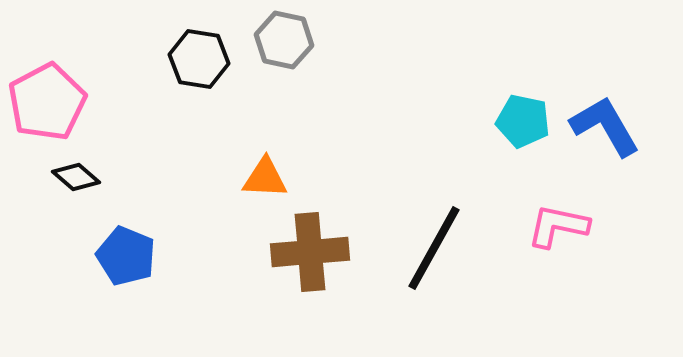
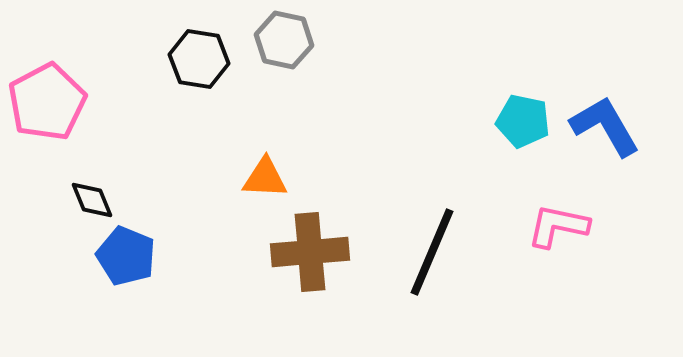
black diamond: moved 16 px right, 23 px down; rotated 27 degrees clockwise
black line: moved 2 px left, 4 px down; rotated 6 degrees counterclockwise
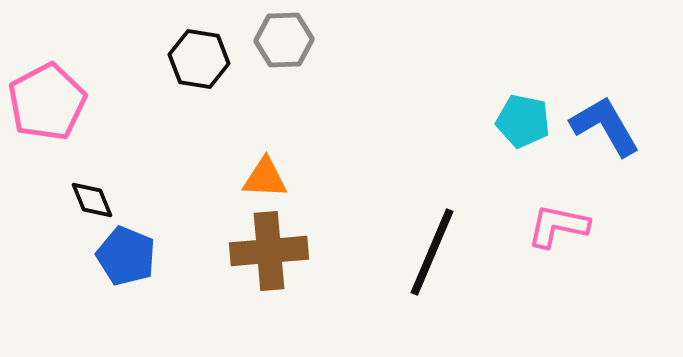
gray hexagon: rotated 14 degrees counterclockwise
brown cross: moved 41 px left, 1 px up
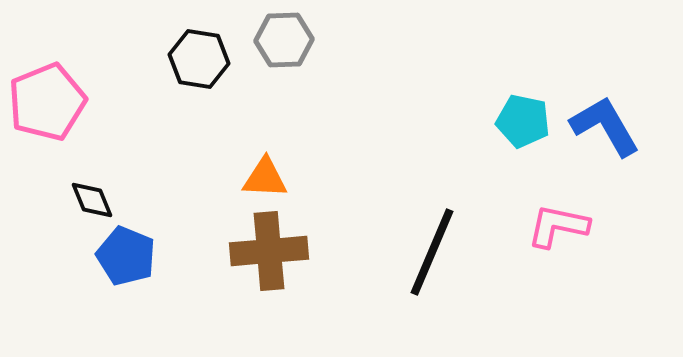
pink pentagon: rotated 6 degrees clockwise
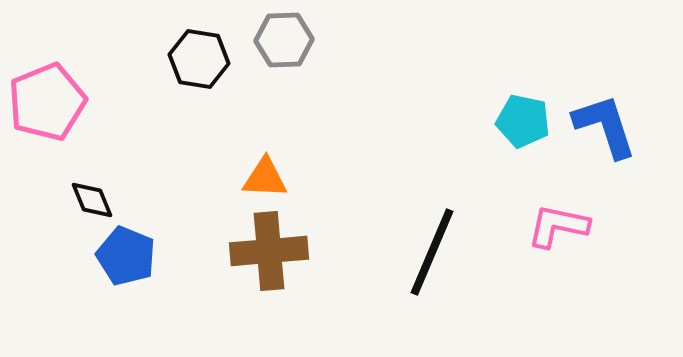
blue L-shape: rotated 12 degrees clockwise
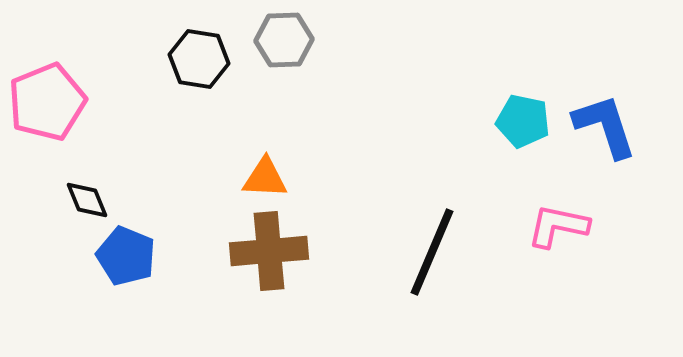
black diamond: moved 5 px left
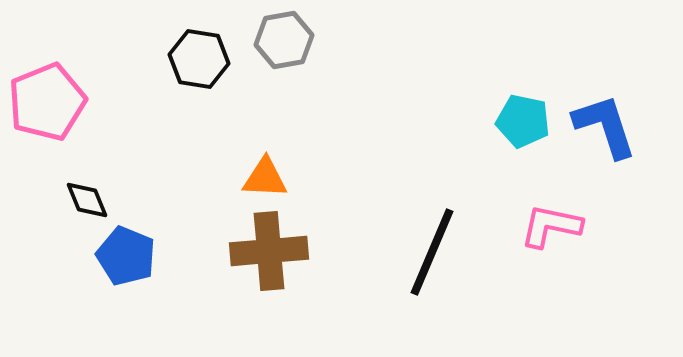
gray hexagon: rotated 8 degrees counterclockwise
pink L-shape: moved 7 px left
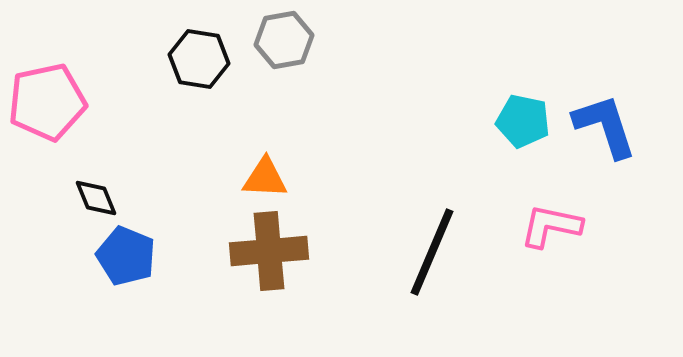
pink pentagon: rotated 10 degrees clockwise
black diamond: moved 9 px right, 2 px up
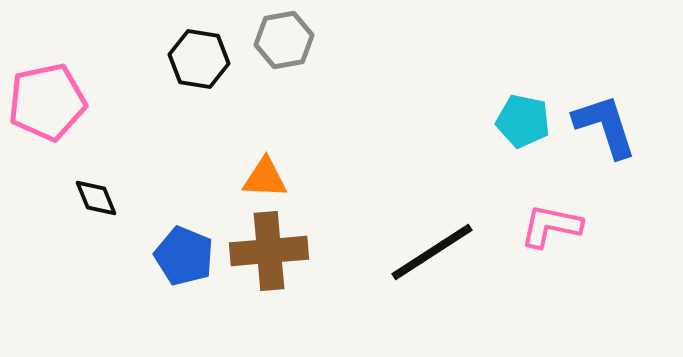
black line: rotated 34 degrees clockwise
blue pentagon: moved 58 px right
